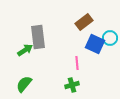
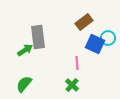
cyan circle: moved 2 px left
green cross: rotated 32 degrees counterclockwise
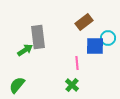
blue square: moved 2 px down; rotated 24 degrees counterclockwise
green semicircle: moved 7 px left, 1 px down
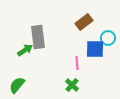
blue square: moved 3 px down
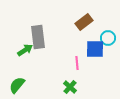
green cross: moved 2 px left, 2 px down
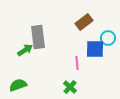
green semicircle: moved 1 px right; rotated 30 degrees clockwise
